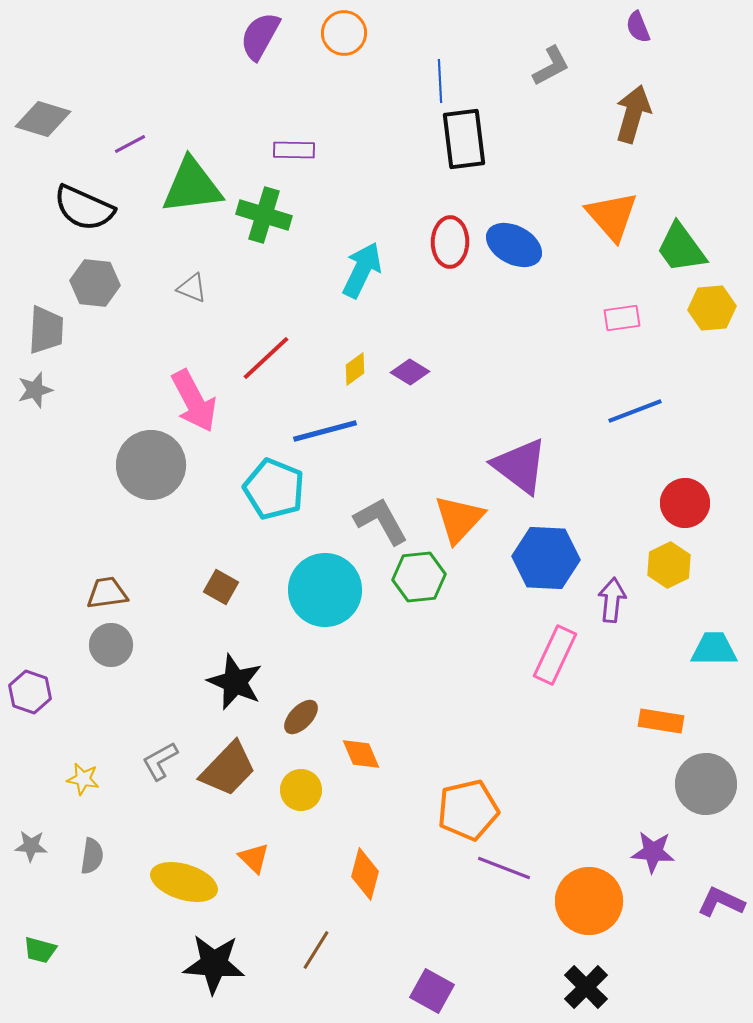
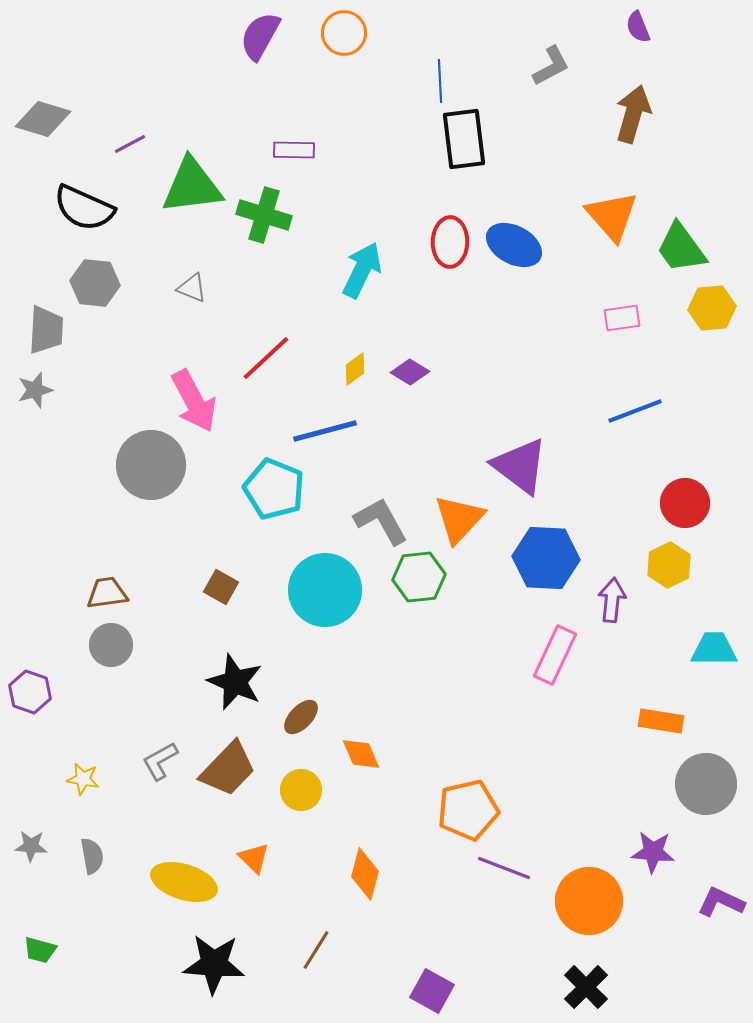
gray semicircle at (92, 856): rotated 18 degrees counterclockwise
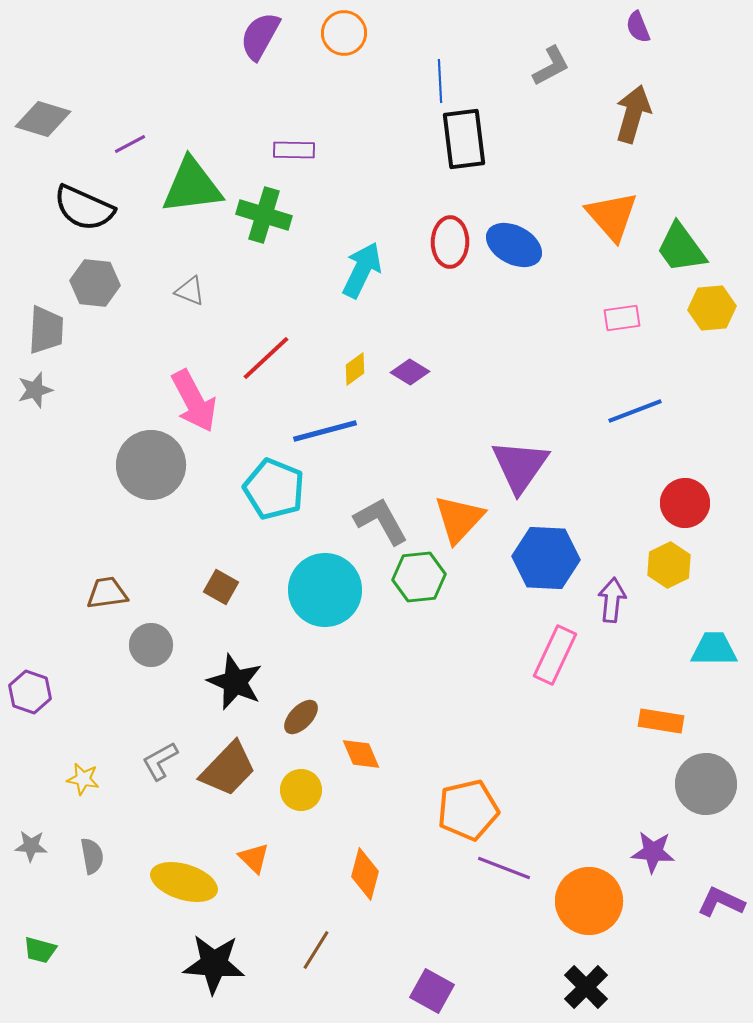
gray triangle at (192, 288): moved 2 px left, 3 px down
purple triangle at (520, 466): rotated 28 degrees clockwise
gray circle at (111, 645): moved 40 px right
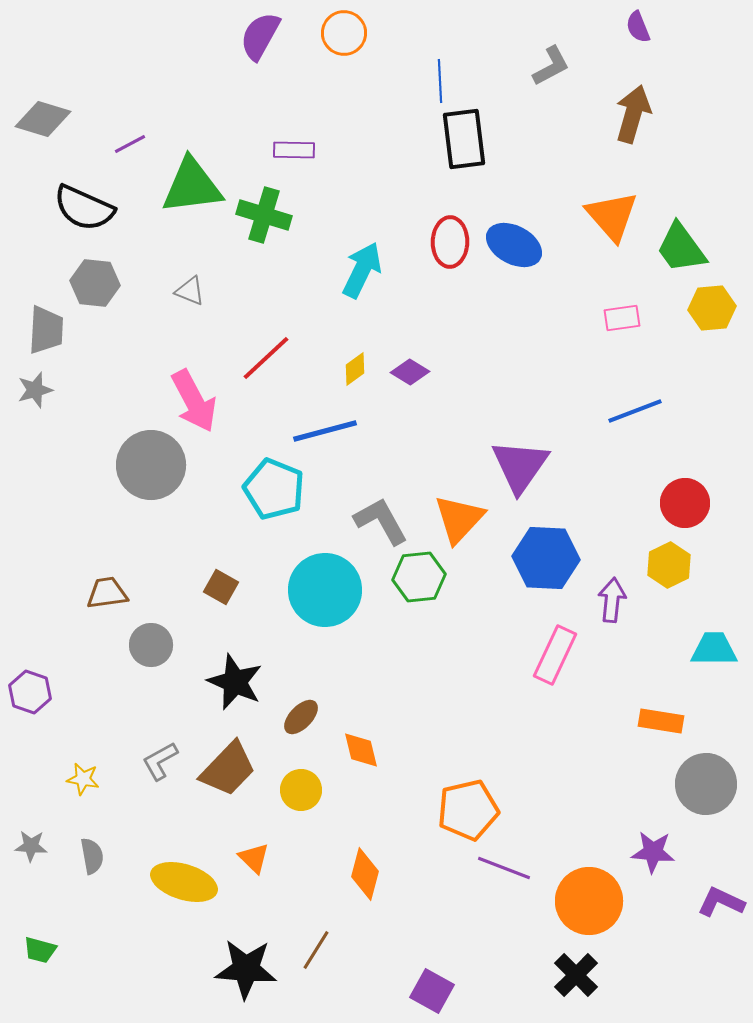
orange diamond at (361, 754): moved 4 px up; rotated 9 degrees clockwise
black star at (214, 964): moved 32 px right, 5 px down
black cross at (586, 987): moved 10 px left, 12 px up
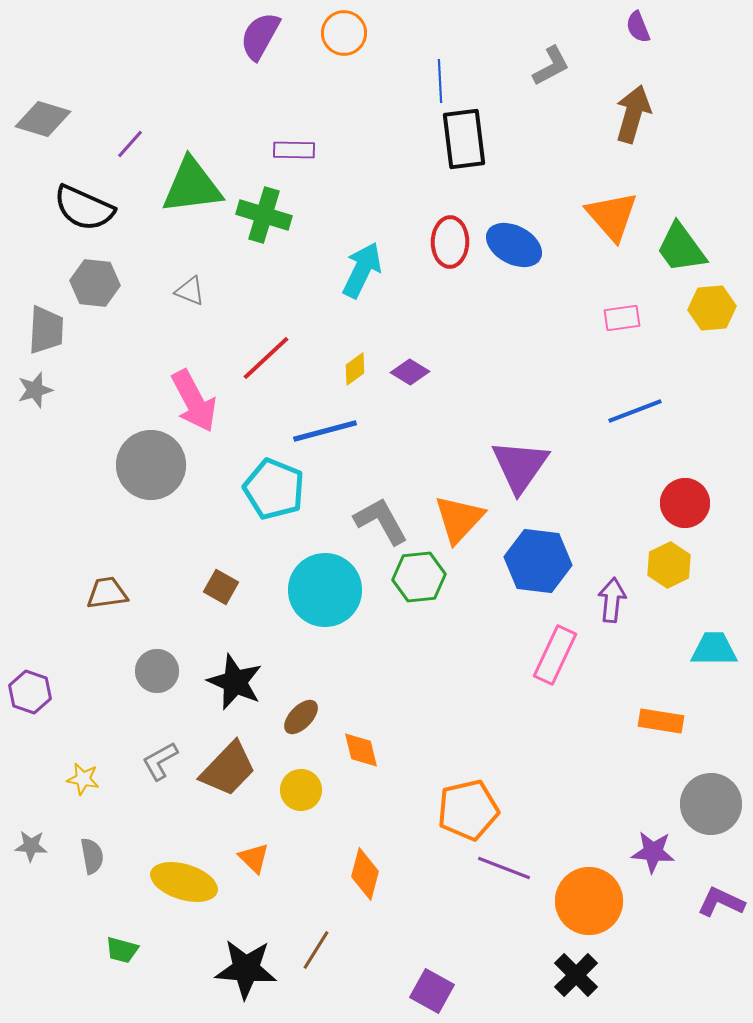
purple line at (130, 144): rotated 20 degrees counterclockwise
blue hexagon at (546, 558): moved 8 px left, 3 px down; rotated 4 degrees clockwise
gray circle at (151, 645): moved 6 px right, 26 px down
gray circle at (706, 784): moved 5 px right, 20 px down
green trapezoid at (40, 950): moved 82 px right
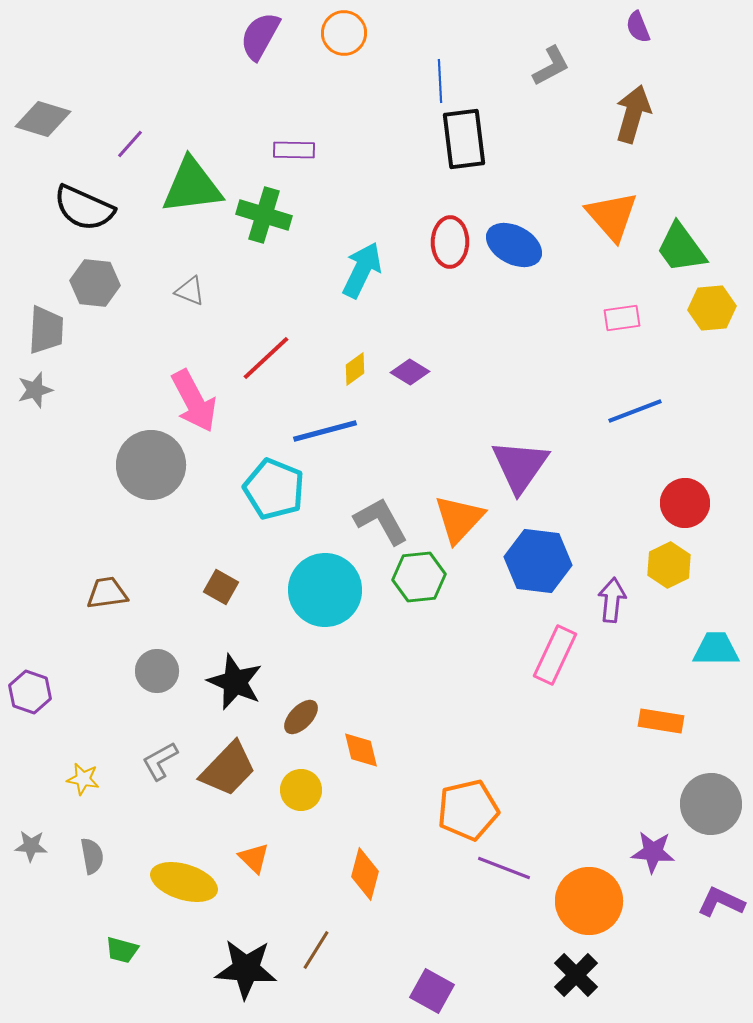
cyan trapezoid at (714, 649): moved 2 px right
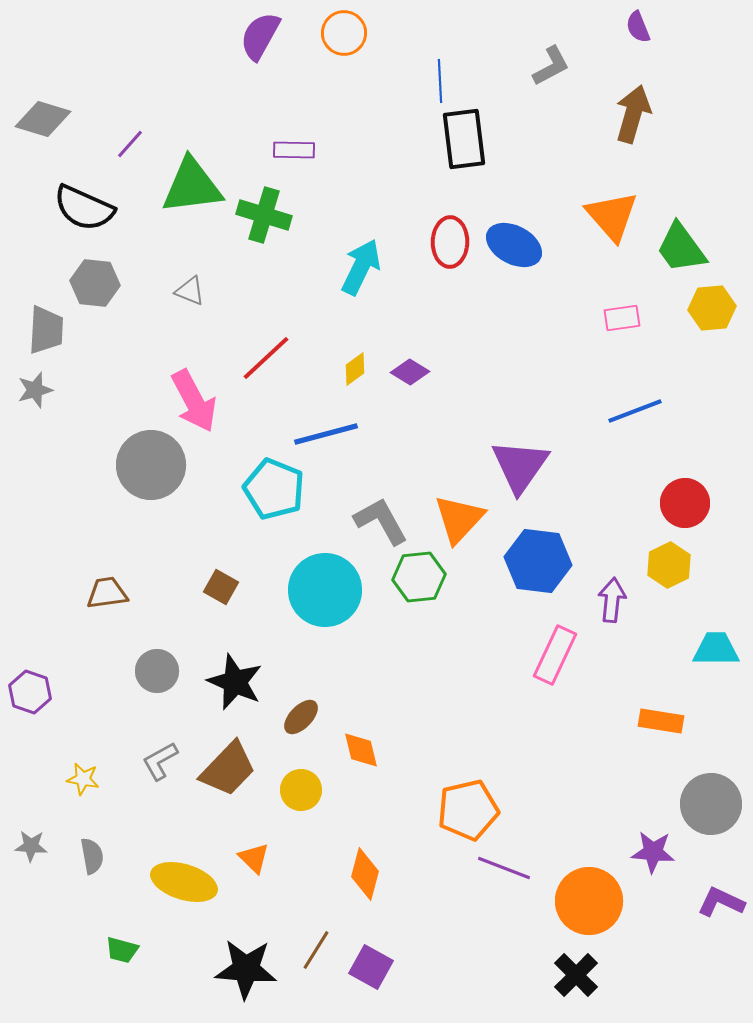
cyan arrow at (362, 270): moved 1 px left, 3 px up
blue line at (325, 431): moved 1 px right, 3 px down
purple square at (432, 991): moved 61 px left, 24 px up
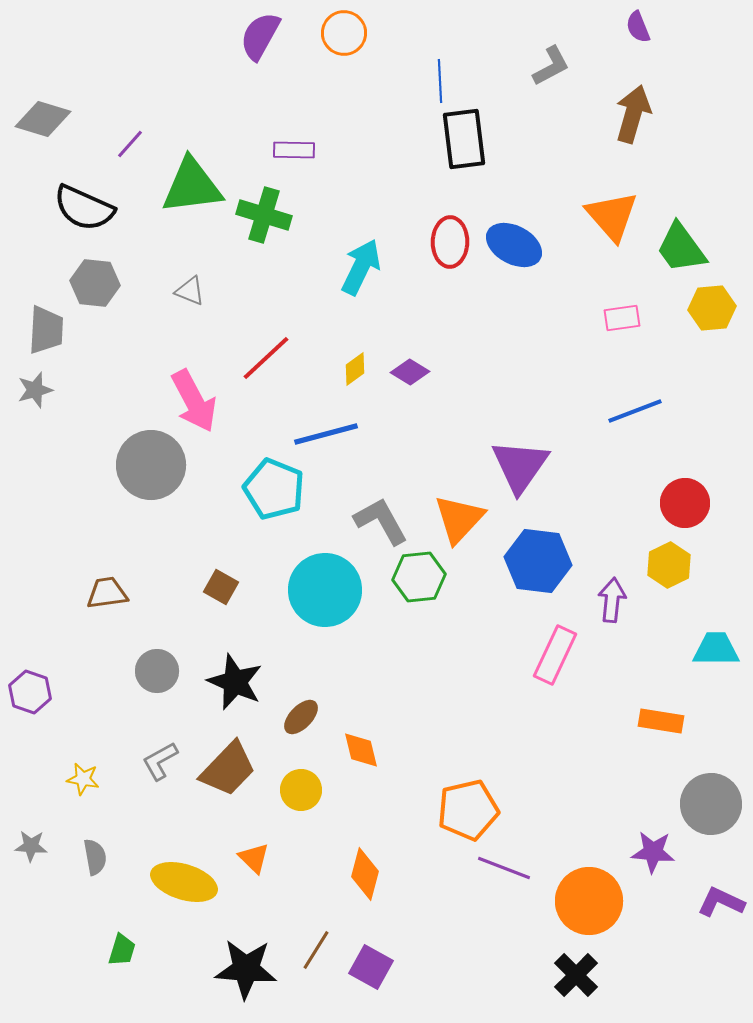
gray semicircle at (92, 856): moved 3 px right, 1 px down
green trapezoid at (122, 950): rotated 88 degrees counterclockwise
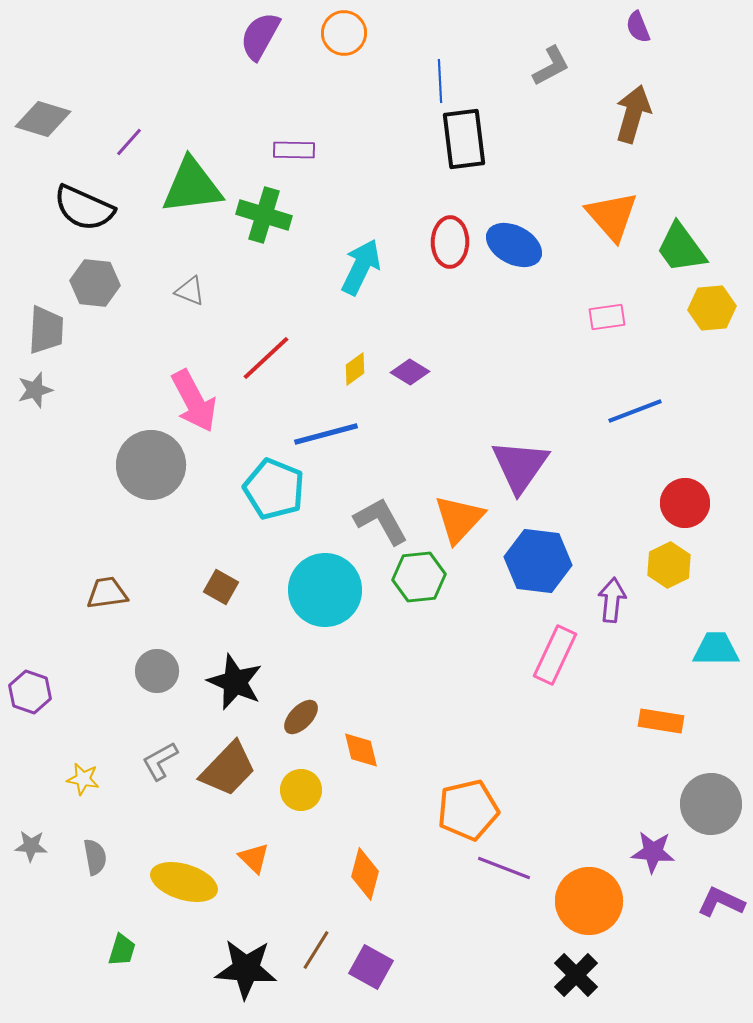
purple line at (130, 144): moved 1 px left, 2 px up
pink rectangle at (622, 318): moved 15 px left, 1 px up
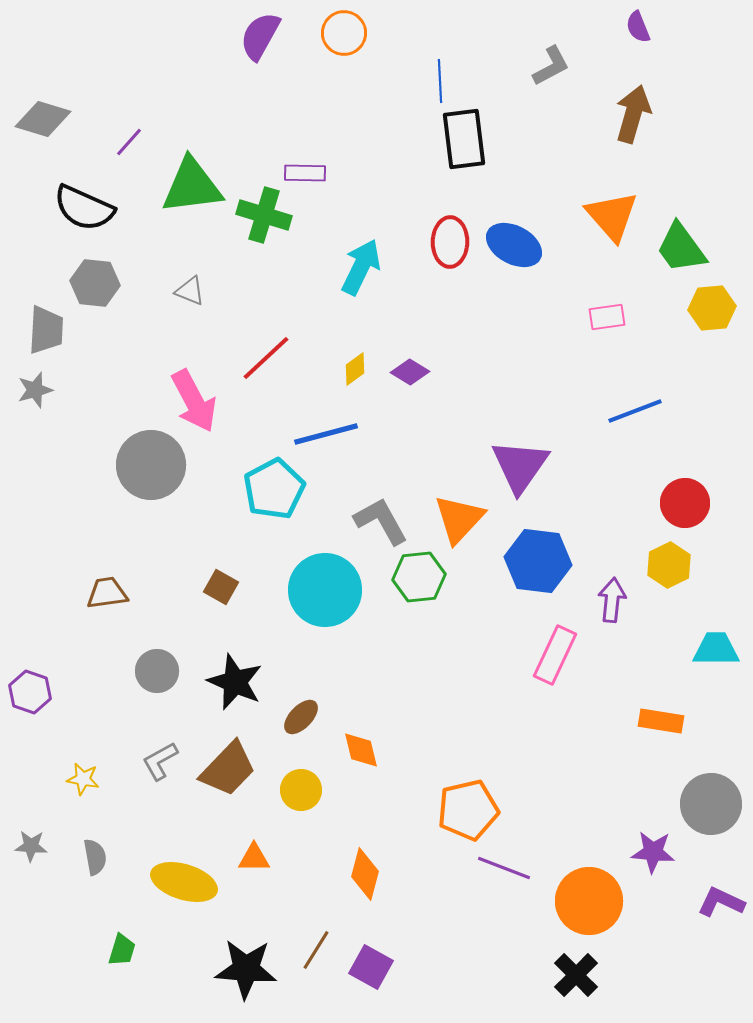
purple rectangle at (294, 150): moved 11 px right, 23 px down
cyan pentagon at (274, 489): rotated 22 degrees clockwise
orange triangle at (254, 858): rotated 44 degrees counterclockwise
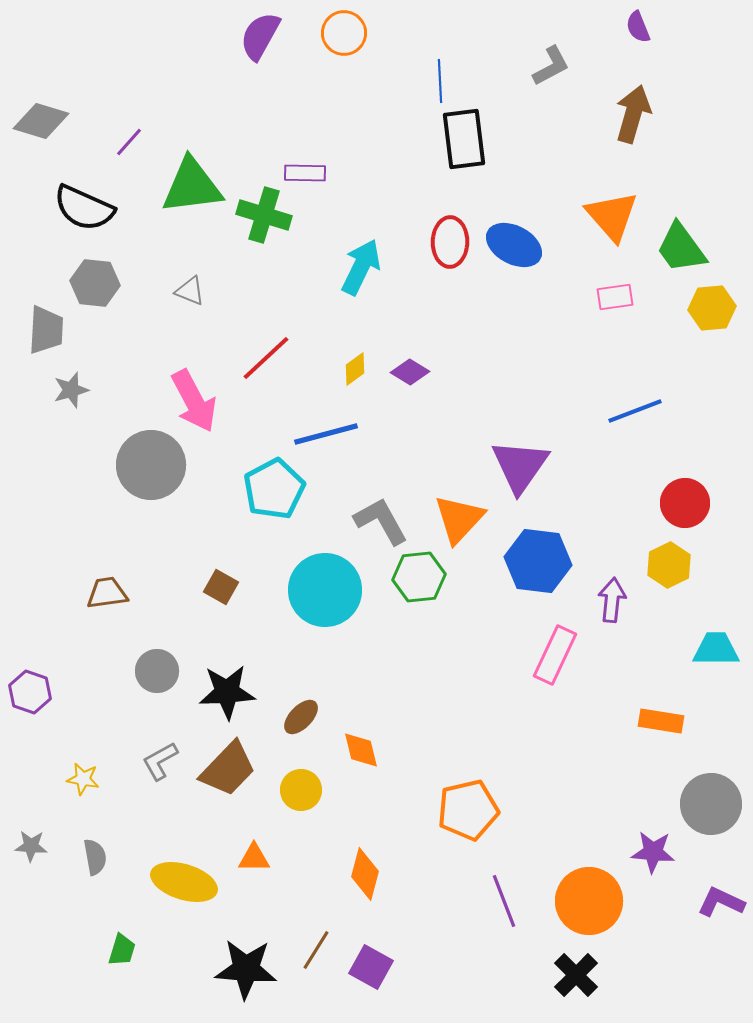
gray diamond at (43, 119): moved 2 px left, 2 px down
pink rectangle at (607, 317): moved 8 px right, 20 px up
gray star at (35, 390): moved 36 px right
black star at (235, 682): moved 8 px left, 10 px down; rotated 26 degrees counterclockwise
purple line at (504, 868): moved 33 px down; rotated 48 degrees clockwise
